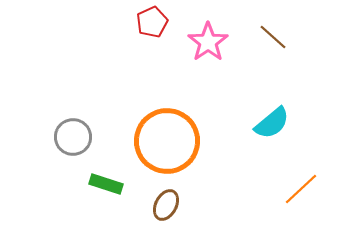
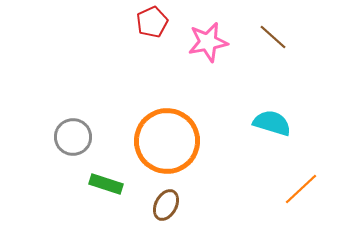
pink star: rotated 24 degrees clockwise
cyan semicircle: rotated 123 degrees counterclockwise
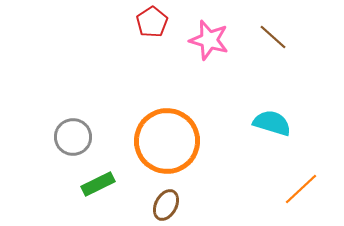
red pentagon: rotated 8 degrees counterclockwise
pink star: moved 1 px right, 2 px up; rotated 27 degrees clockwise
green rectangle: moved 8 px left; rotated 44 degrees counterclockwise
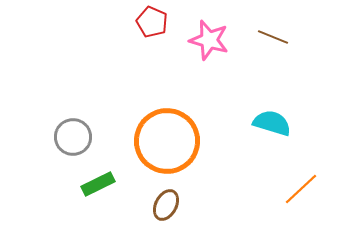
red pentagon: rotated 16 degrees counterclockwise
brown line: rotated 20 degrees counterclockwise
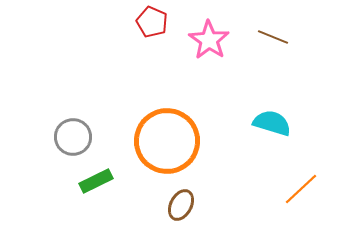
pink star: rotated 18 degrees clockwise
green rectangle: moved 2 px left, 3 px up
brown ellipse: moved 15 px right
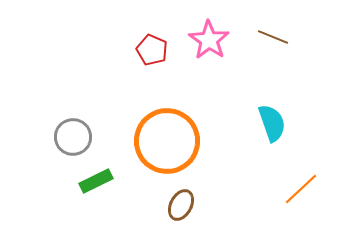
red pentagon: moved 28 px down
cyan semicircle: rotated 54 degrees clockwise
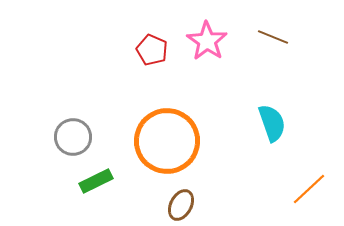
pink star: moved 2 px left, 1 px down
orange line: moved 8 px right
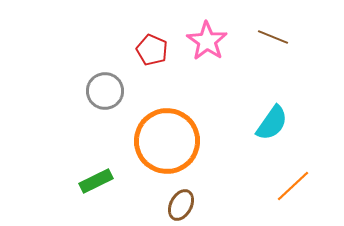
cyan semicircle: rotated 54 degrees clockwise
gray circle: moved 32 px right, 46 px up
orange line: moved 16 px left, 3 px up
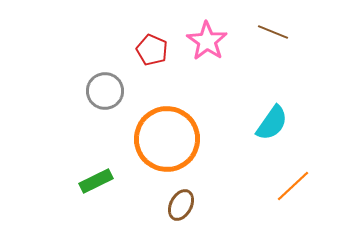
brown line: moved 5 px up
orange circle: moved 2 px up
